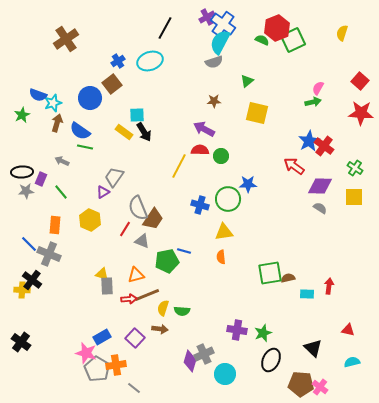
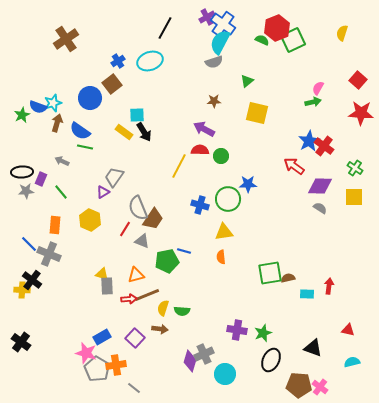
red square at (360, 81): moved 2 px left, 1 px up
blue semicircle at (38, 95): moved 12 px down
black triangle at (313, 348): rotated 24 degrees counterclockwise
brown pentagon at (301, 384): moved 2 px left, 1 px down
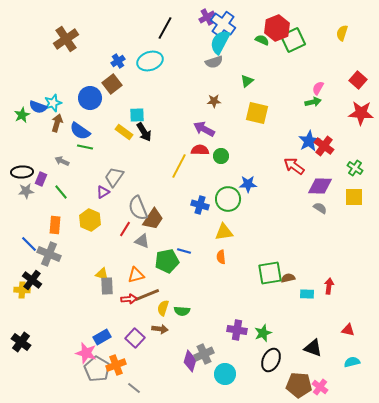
orange cross at (116, 365): rotated 12 degrees counterclockwise
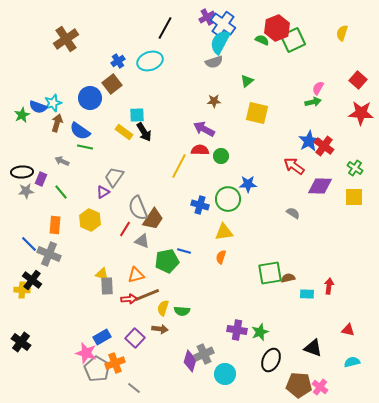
gray semicircle at (320, 208): moved 27 px left, 5 px down
orange semicircle at (221, 257): rotated 24 degrees clockwise
green star at (263, 333): moved 3 px left, 1 px up
orange cross at (116, 365): moved 1 px left, 2 px up
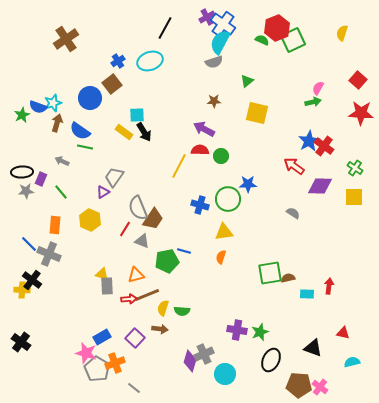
red triangle at (348, 330): moved 5 px left, 3 px down
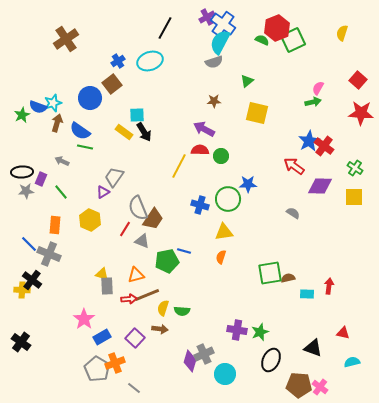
pink star at (86, 353): moved 2 px left, 34 px up; rotated 20 degrees clockwise
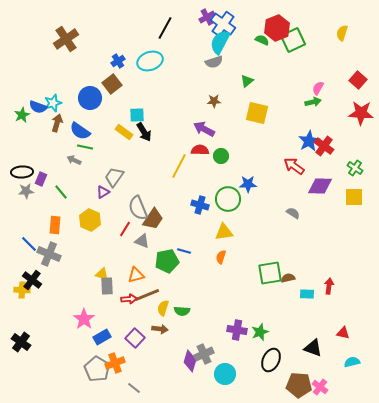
gray arrow at (62, 161): moved 12 px right, 1 px up
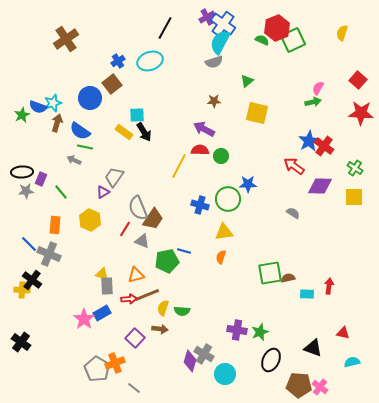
blue rectangle at (102, 337): moved 24 px up
gray cross at (204, 354): rotated 36 degrees counterclockwise
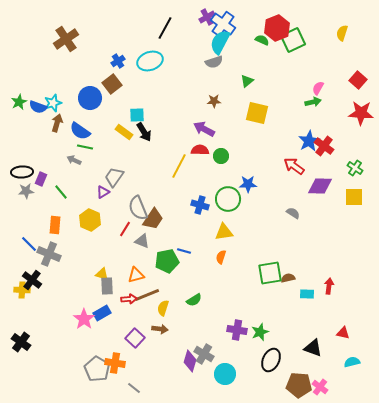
green star at (22, 115): moved 3 px left, 13 px up
green semicircle at (182, 311): moved 12 px right, 11 px up; rotated 35 degrees counterclockwise
orange cross at (115, 363): rotated 30 degrees clockwise
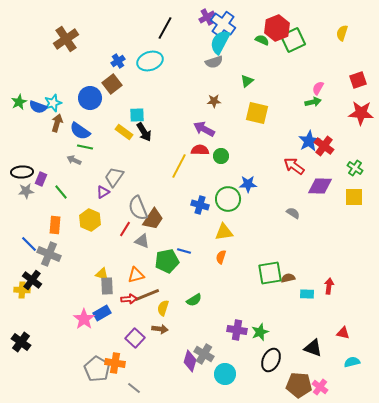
red square at (358, 80): rotated 30 degrees clockwise
